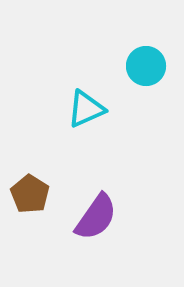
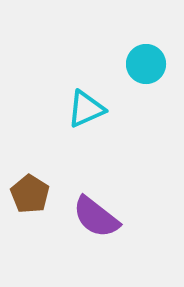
cyan circle: moved 2 px up
purple semicircle: rotated 93 degrees clockwise
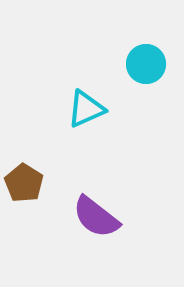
brown pentagon: moved 6 px left, 11 px up
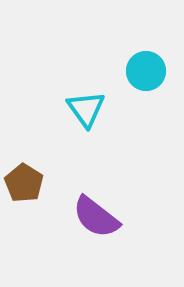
cyan circle: moved 7 px down
cyan triangle: rotated 42 degrees counterclockwise
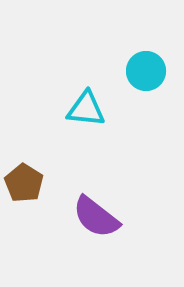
cyan triangle: rotated 48 degrees counterclockwise
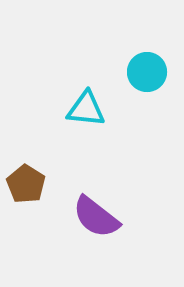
cyan circle: moved 1 px right, 1 px down
brown pentagon: moved 2 px right, 1 px down
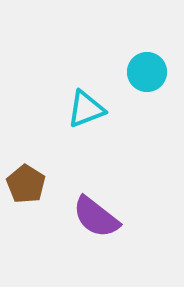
cyan triangle: rotated 27 degrees counterclockwise
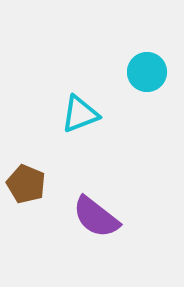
cyan triangle: moved 6 px left, 5 px down
brown pentagon: rotated 9 degrees counterclockwise
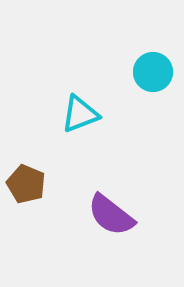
cyan circle: moved 6 px right
purple semicircle: moved 15 px right, 2 px up
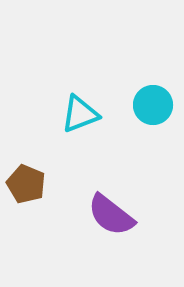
cyan circle: moved 33 px down
